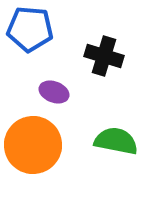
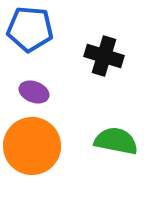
purple ellipse: moved 20 px left
orange circle: moved 1 px left, 1 px down
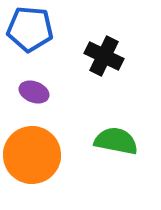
black cross: rotated 9 degrees clockwise
orange circle: moved 9 px down
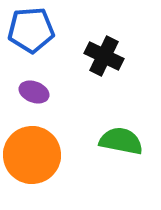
blue pentagon: moved 1 px right, 1 px down; rotated 9 degrees counterclockwise
green semicircle: moved 5 px right
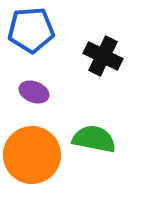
black cross: moved 1 px left
green semicircle: moved 27 px left, 2 px up
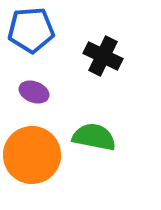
green semicircle: moved 2 px up
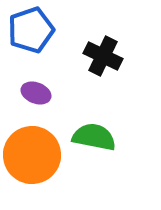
blue pentagon: rotated 15 degrees counterclockwise
purple ellipse: moved 2 px right, 1 px down
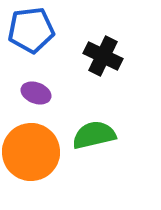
blue pentagon: rotated 12 degrees clockwise
green semicircle: moved 2 px up; rotated 24 degrees counterclockwise
orange circle: moved 1 px left, 3 px up
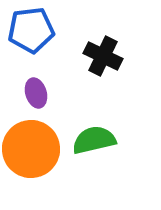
purple ellipse: rotated 52 degrees clockwise
green semicircle: moved 5 px down
orange circle: moved 3 px up
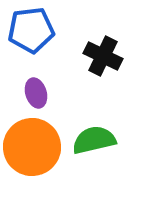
orange circle: moved 1 px right, 2 px up
